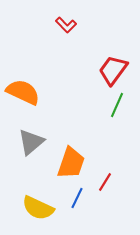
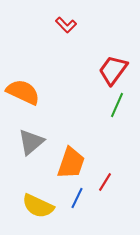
yellow semicircle: moved 2 px up
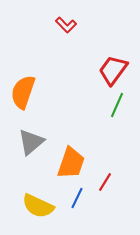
orange semicircle: rotated 96 degrees counterclockwise
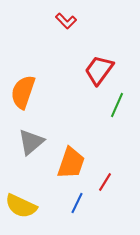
red L-shape: moved 4 px up
red trapezoid: moved 14 px left
blue line: moved 5 px down
yellow semicircle: moved 17 px left
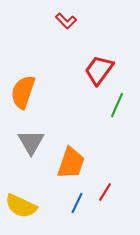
gray triangle: rotated 20 degrees counterclockwise
red line: moved 10 px down
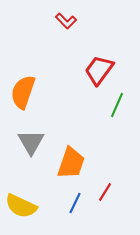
blue line: moved 2 px left
